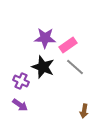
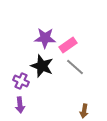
black star: moved 1 px left, 1 px up
purple arrow: rotated 49 degrees clockwise
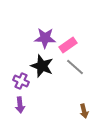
brown arrow: rotated 24 degrees counterclockwise
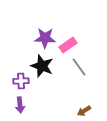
gray line: moved 4 px right; rotated 12 degrees clockwise
purple cross: rotated 28 degrees counterclockwise
brown arrow: rotated 72 degrees clockwise
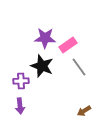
purple arrow: moved 1 px down
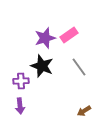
purple star: rotated 20 degrees counterclockwise
pink rectangle: moved 1 px right, 10 px up
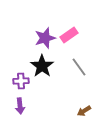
black star: rotated 15 degrees clockwise
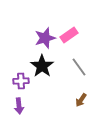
purple arrow: moved 1 px left
brown arrow: moved 3 px left, 11 px up; rotated 24 degrees counterclockwise
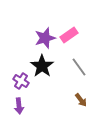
purple cross: rotated 35 degrees clockwise
brown arrow: rotated 72 degrees counterclockwise
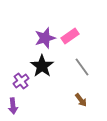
pink rectangle: moved 1 px right, 1 px down
gray line: moved 3 px right
purple cross: rotated 21 degrees clockwise
purple arrow: moved 6 px left
